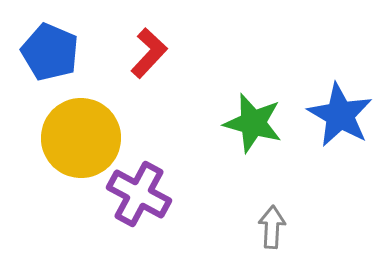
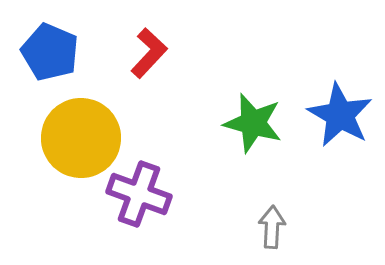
purple cross: rotated 8 degrees counterclockwise
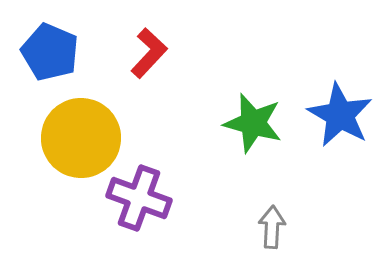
purple cross: moved 4 px down
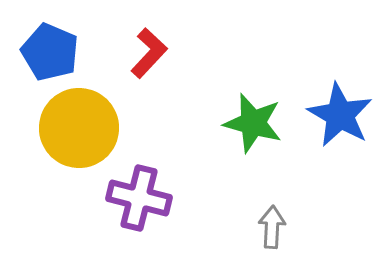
yellow circle: moved 2 px left, 10 px up
purple cross: rotated 6 degrees counterclockwise
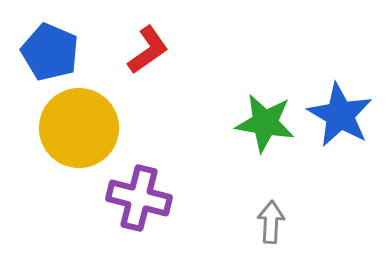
red L-shape: moved 1 px left, 3 px up; rotated 12 degrees clockwise
green star: moved 12 px right; rotated 6 degrees counterclockwise
gray arrow: moved 1 px left, 5 px up
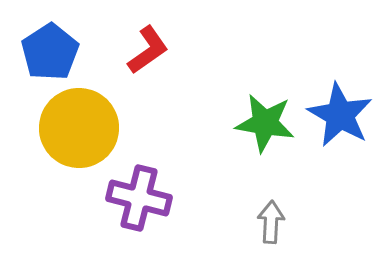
blue pentagon: rotated 16 degrees clockwise
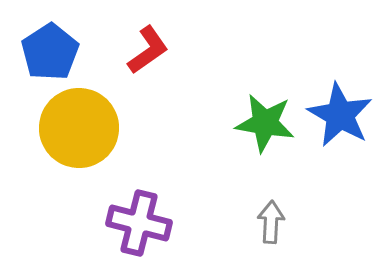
purple cross: moved 25 px down
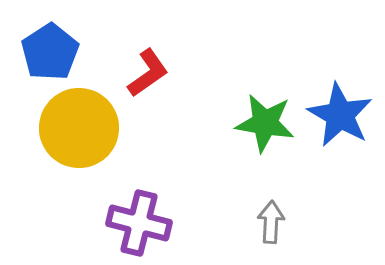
red L-shape: moved 23 px down
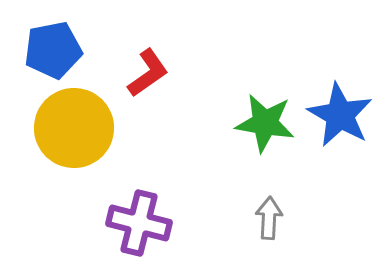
blue pentagon: moved 3 px right, 2 px up; rotated 22 degrees clockwise
yellow circle: moved 5 px left
gray arrow: moved 2 px left, 4 px up
